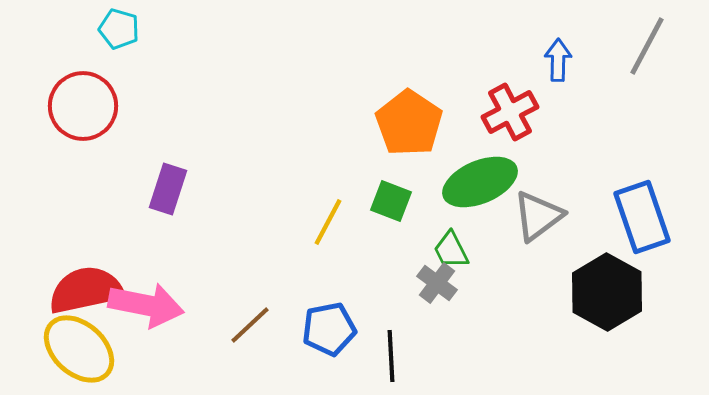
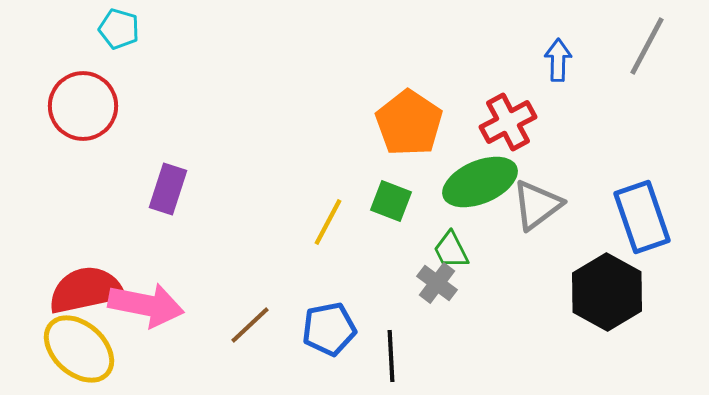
red cross: moved 2 px left, 10 px down
gray triangle: moved 1 px left, 11 px up
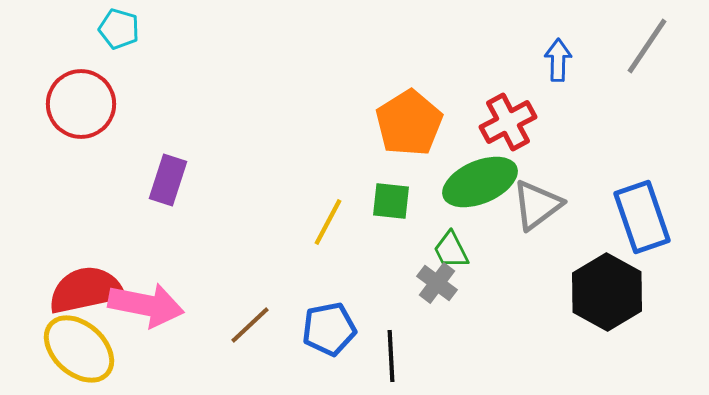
gray line: rotated 6 degrees clockwise
red circle: moved 2 px left, 2 px up
orange pentagon: rotated 6 degrees clockwise
purple rectangle: moved 9 px up
green square: rotated 15 degrees counterclockwise
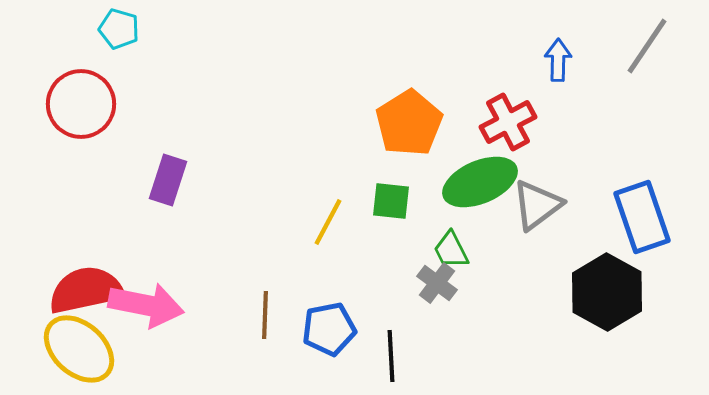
brown line: moved 15 px right, 10 px up; rotated 45 degrees counterclockwise
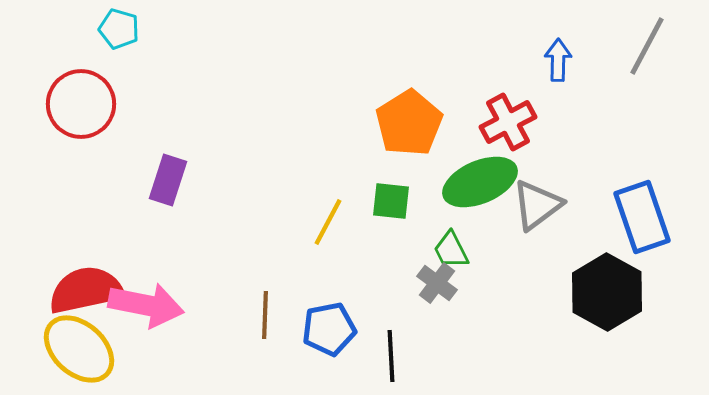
gray line: rotated 6 degrees counterclockwise
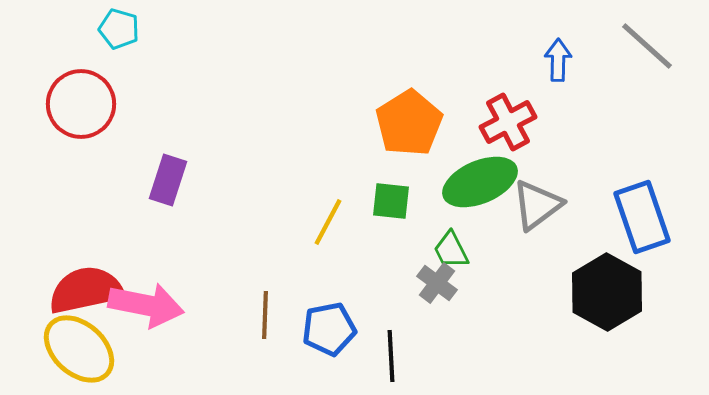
gray line: rotated 76 degrees counterclockwise
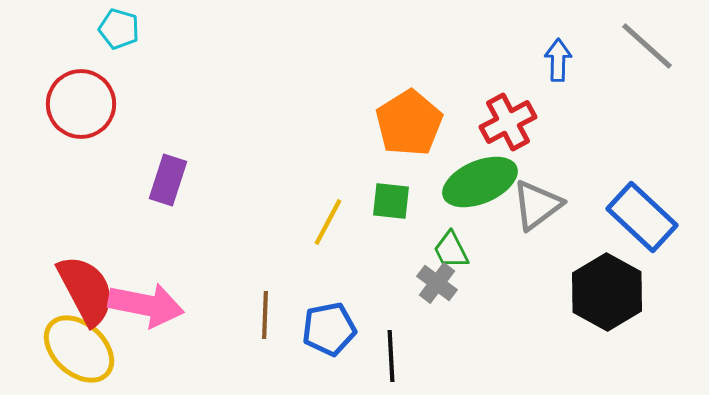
blue rectangle: rotated 28 degrees counterclockwise
red semicircle: rotated 74 degrees clockwise
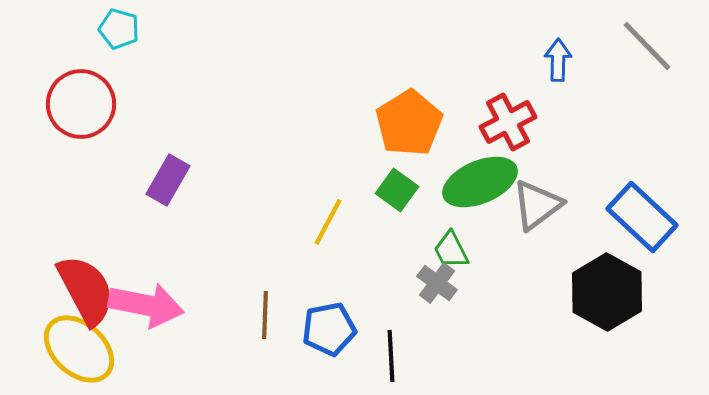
gray line: rotated 4 degrees clockwise
purple rectangle: rotated 12 degrees clockwise
green square: moved 6 px right, 11 px up; rotated 30 degrees clockwise
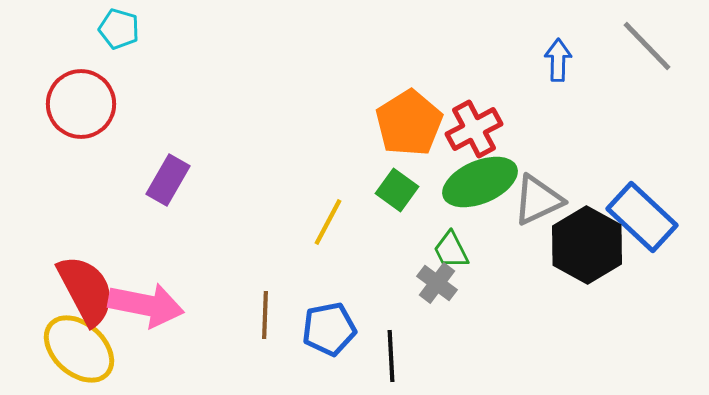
red cross: moved 34 px left, 7 px down
gray triangle: moved 1 px right, 5 px up; rotated 12 degrees clockwise
black hexagon: moved 20 px left, 47 px up
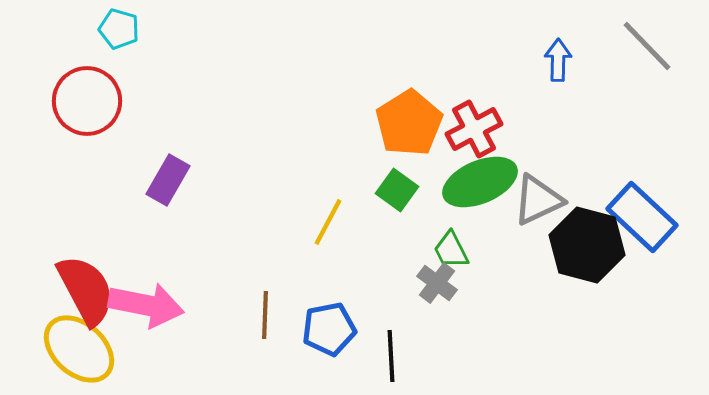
red circle: moved 6 px right, 3 px up
black hexagon: rotated 14 degrees counterclockwise
